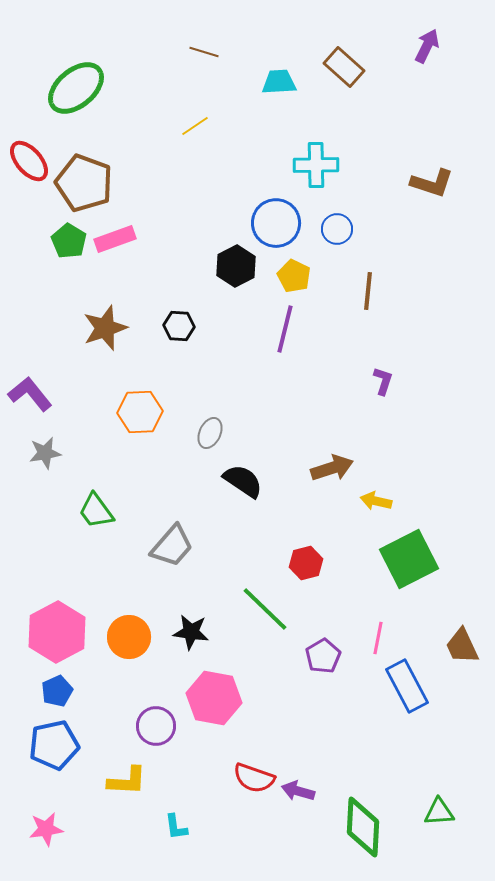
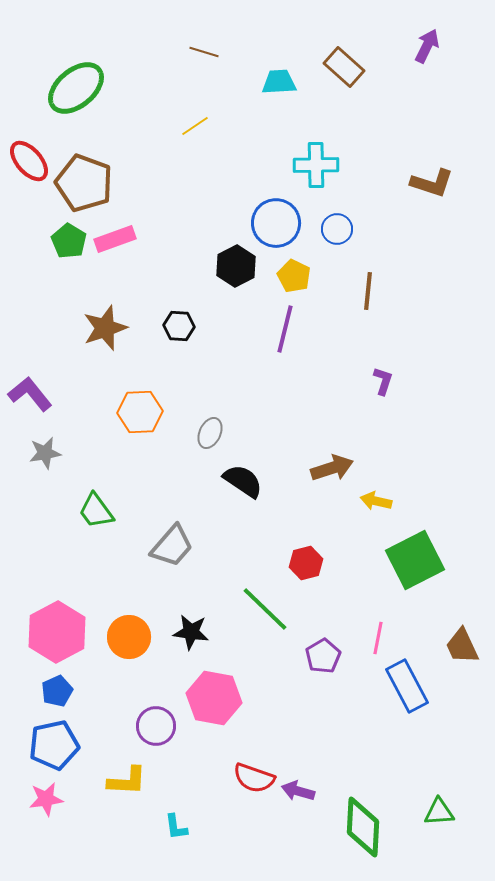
green square at (409, 559): moved 6 px right, 1 px down
pink star at (46, 829): moved 30 px up
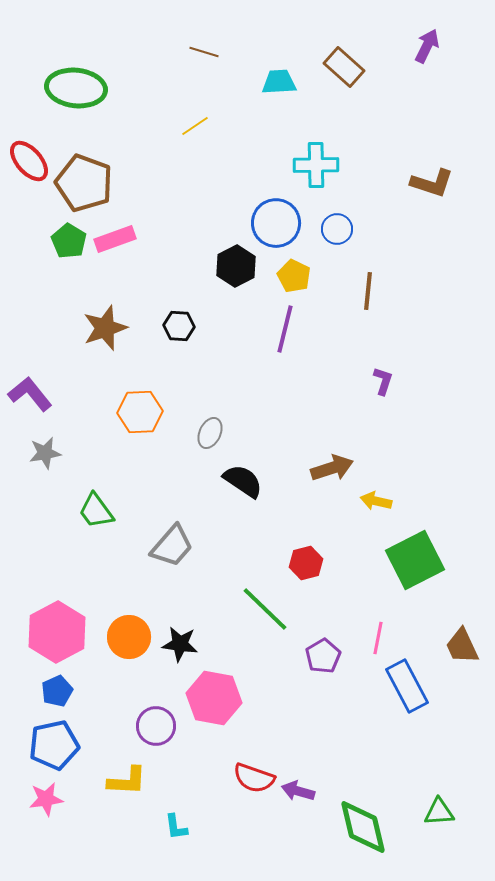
green ellipse at (76, 88): rotated 46 degrees clockwise
black star at (191, 632): moved 11 px left, 12 px down
green diamond at (363, 827): rotated 16 degrees counterclockwise
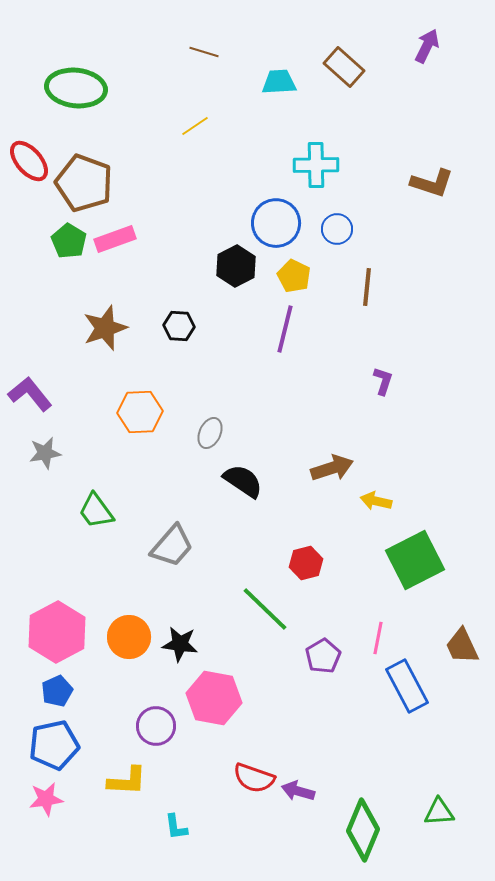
brown line at (368, 291): moved 1 px left, 4 px up
green diamond at (363, 827): moved 3 px down; rotated 36 degrees clockwise
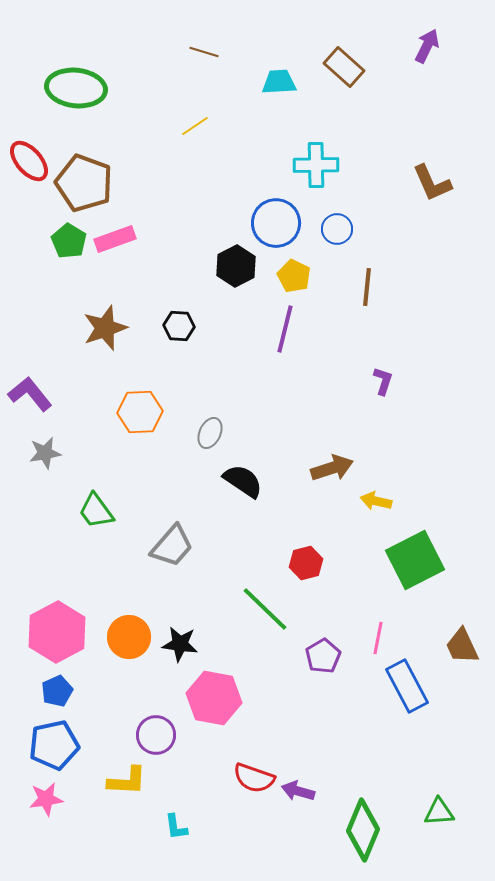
brown L-shape at (432, 183): rotated 48 degrees clockwise
purple circle at (156, 726): moved 9 px down
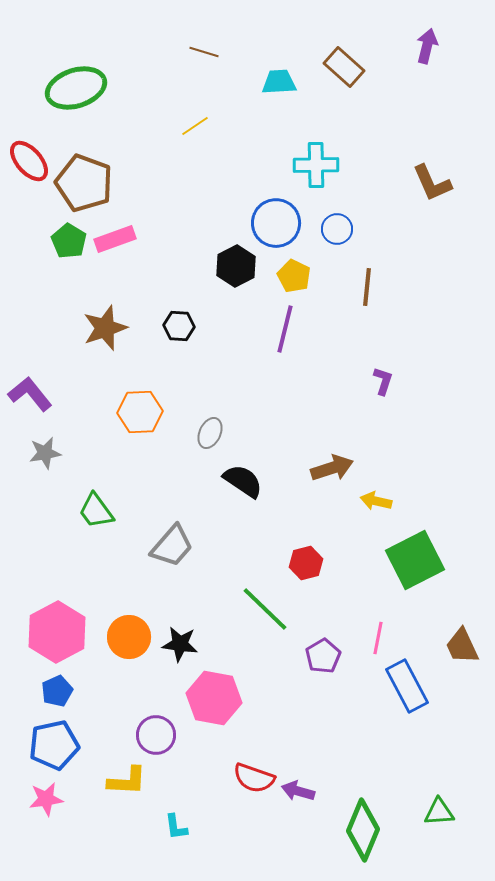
purple arrow at (427, 46): rotated 12 degrees counterclockwise
green ellipse at (76, 88): rotated 24 degrees counterclockwise
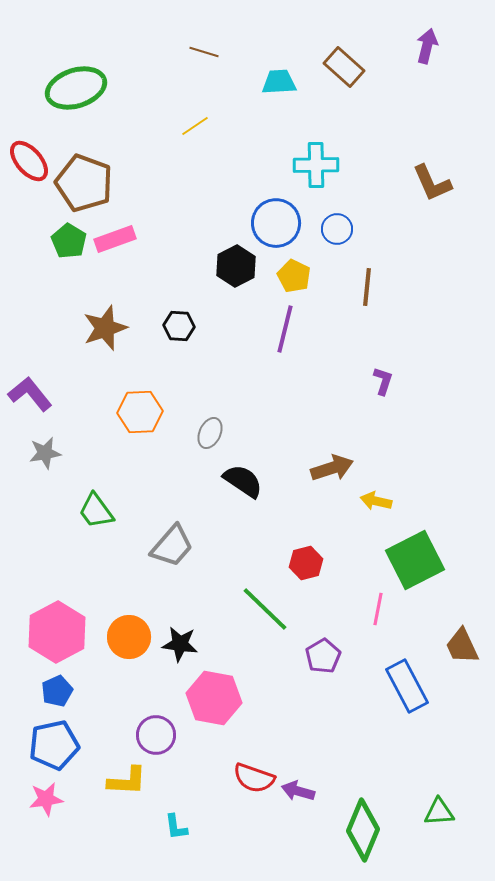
pink line at (378, 638): moved 29 px up
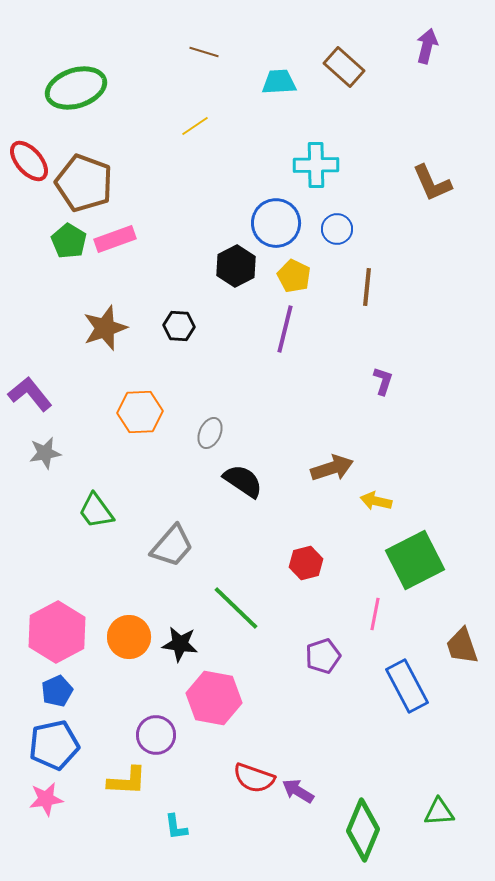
green line at (265, 609): moved 29 px left, 1 px up
pink line at (378, 609): moved 3 px left, 5 px down
brown trapezoid at (462, 646): rotated 6 degrees clockwise
purple pentagon at (323, 656): rotated 12 degrees clockwise
purple arrow at (298, 791): rotated 16 degrees clockwise
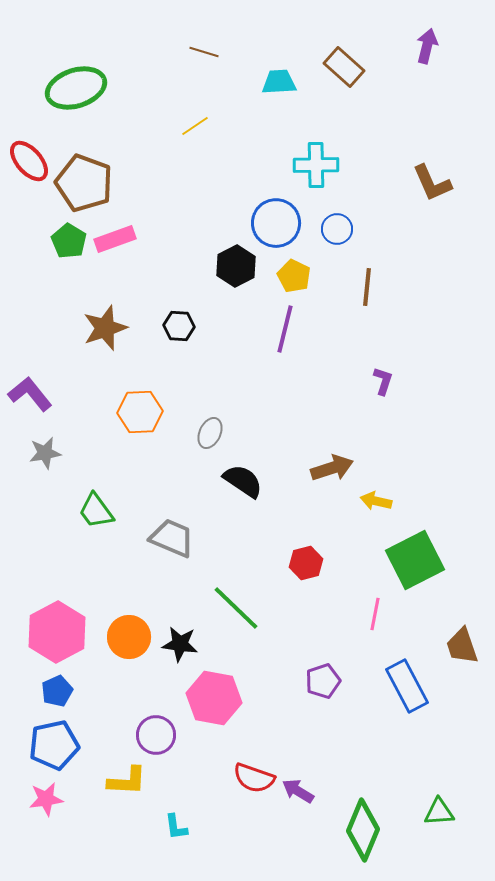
gray trapezoid at (172, 546): moved 8 px up; rotated 108 degrees counterclockwise
purple pentagon at (323, 656): moved 25 px down
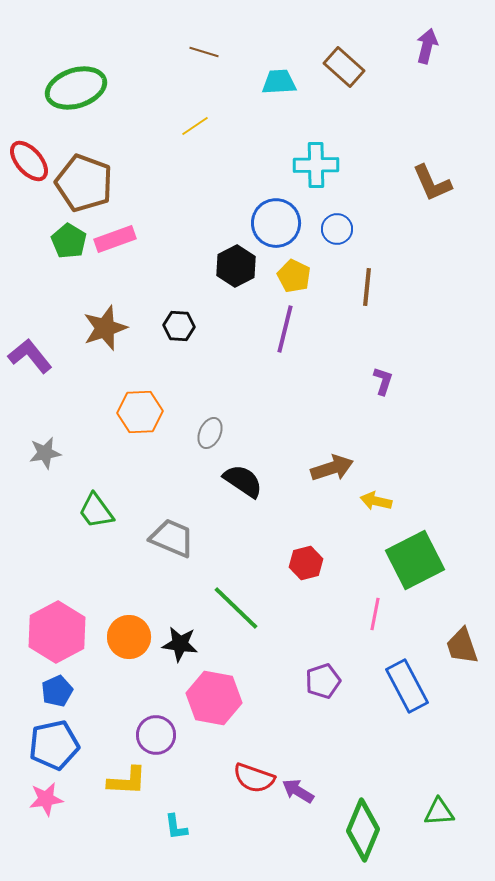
purple L-shape at (30, 394): moved 38 px up
